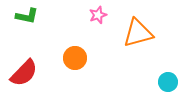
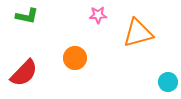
pink star: rotated 18 degrees clockwise
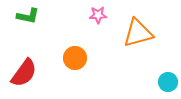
green L-shape: moved 1 px right
red semicircle: rotated 8 degrees counterclockwise
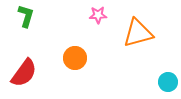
green L-shape: moved 2 px left; rotated 85 degrees counterclockwise
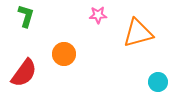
orange circle: moved 11 px left, 4 px up
cyan circle: moved 10 px left
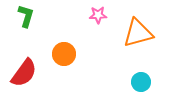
cyan circle: moved 17 px left
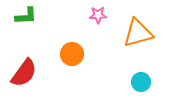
green L-shape: rotated 70 degrees clockwise
orange circle: moved 8 px right
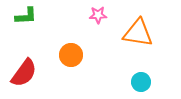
orange triangle: rotated 24 degrees clockwise
orange circle: moved 1 px left, 1 px down
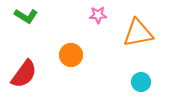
green L-shape: rotated 35 degrees clockwise
orange triangle: rotated 20 degrees counterclockwise
red semicircle: moved 1 px down
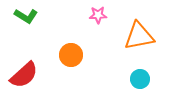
orange triangle: moved 1 px right, 3 px down
red semicircle: moved 1 px down; rotated 12 degrees clockwise
cyan circle: moved 1 px left, 3 px up
